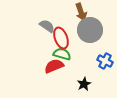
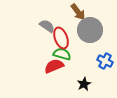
brown arrow: moved 3 px left; rotated 18 degrees counterclockwise
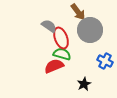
gray semicircle: moved 2 px right
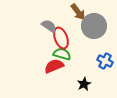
gray circle: moved 4 px right, 4 px up
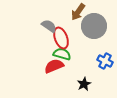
brown arrow: rotated 72 degrees clockwise
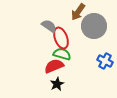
black star: moved 27 px left
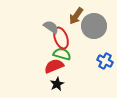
brown arrow: moved 2 px left, 4 px down
gray semicircle: moved 2 px right, 1 px down
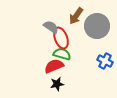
gray circle: moved 3 px right
black star: rotated 16 degrees clockwise
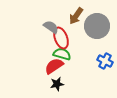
red semicircle: rotated 12 degrees counterclockwise
